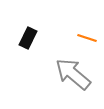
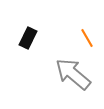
orange line: rotated 42 degrees clockwise
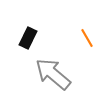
gray arrow: moved 20 px left
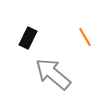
orange line: moved 2 px left, 1 px up
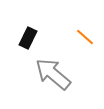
orange line: rotated 18 degrees counterclockwise
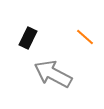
gray arrow: rotated 12 degrees counterclockwise
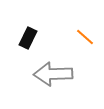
gray arrow: rotated 30 degrees counterclockwise
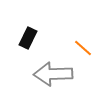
orange line: moved 2 px left, 11 px down
